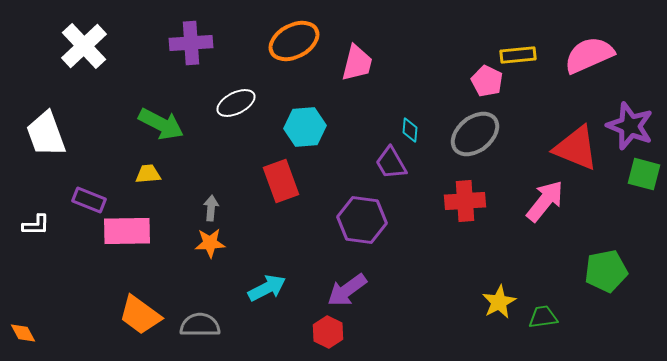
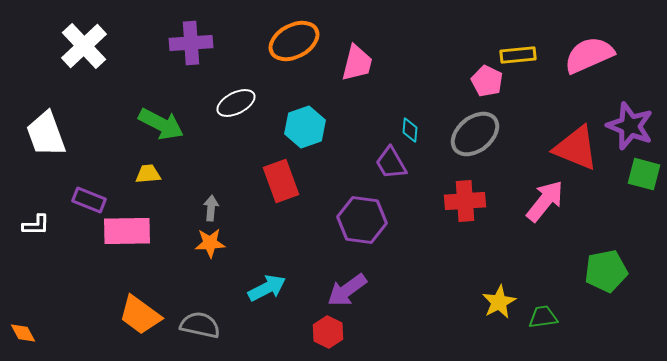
cyan hexagon: rotated 15 degrees counterclockwise
gray semicircle: rotated 12 degrees clockwise
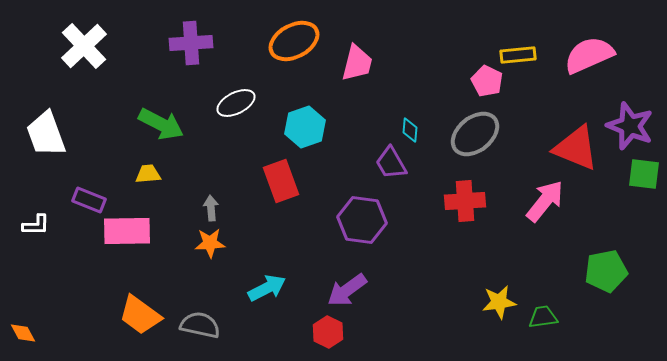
green square: rotated 8 degrees counterclockwise
gray arrow: rotated 10 degrees counterclockwise
yellow star: rotated 20 degrees clockwise
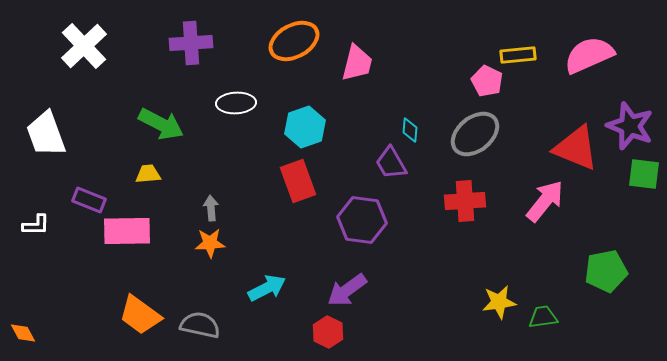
white ellipse: rotated 24 degrees clockwise
red rectangle: moved 17 px right
